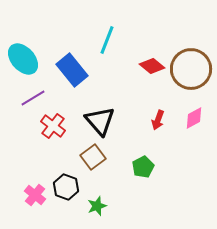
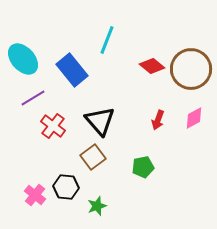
green pentagon: rotated 15 degrees clockwise
black hexagon: rotated 15 degrees counterclockwise
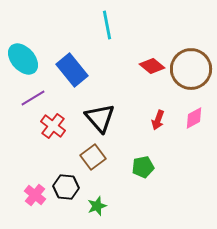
cyan line: moved 15 px up; rotated 32 degrees counterclockwise
black triangle: moved 3 px up
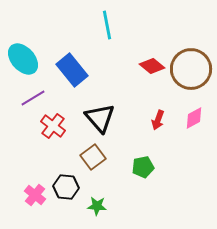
green star: rotated 24 degrees clockwise
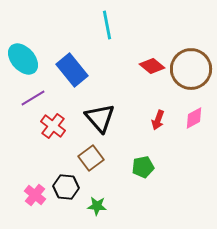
brown square: moved 2 px left, 1 px down
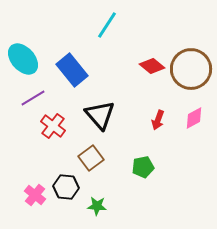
cyan line: rotated 44 degrees clockwise
black triangle: moved 3 px up
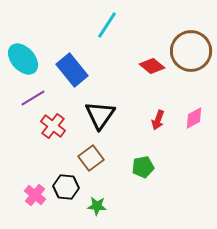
brown circle: moved 18 px up
black triangle: rotated 16 degrees clockwise
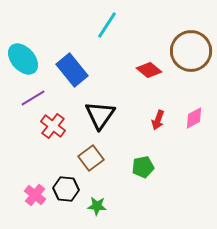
red diamond: moved 3 px left, 4 px down
black hexagon: moved 2 px down
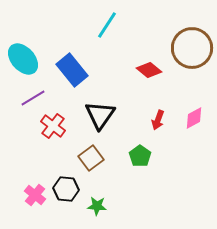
brown circle: moved 1 px right, 3 px up
green pentagon: moved 3 px left, 11 px up; rotated 25 degrees counterclockwise
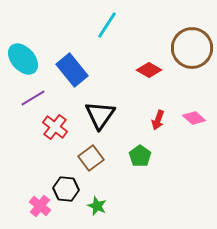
red diamond: rotated 10 degrees counterclockwise
pink diamond: rotated 70 degrees clockwise
red cross: moved 2 px right, 1 px down
pink cross: moved 5 px right, 11 px down
green star: rotated 18 degrees clockwise
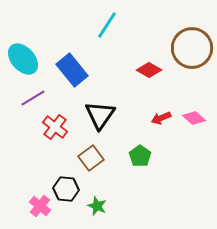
red arrow: moved 3 px right, 2 px up; rotated 48 degrees clockwise
